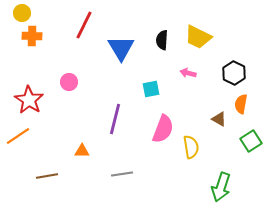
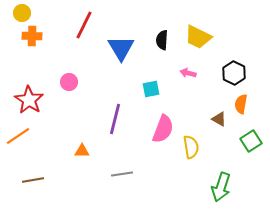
brown line: moved 14 px left, 4 px down
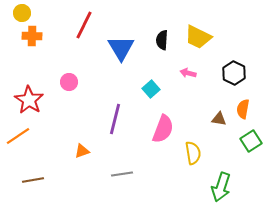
cyan square: rotated 30 degrees counterclockwise
orange semicircle: moved 2 px right, 5 px down
brown triangle: rotated 21 degrees counterclockwise
yellow semicircle: moved 2 px right, 6 px down
orange triangle: rotated 21 degrees counterclockwise
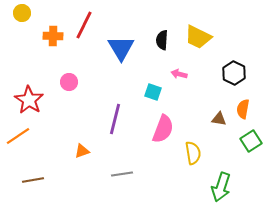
orange cross: moved 21 px right
pink arrow: moved 9 px left, 1 px down
cyan square: moved 2 px right, 3 px down; rotated 30 degrees counterclockwise
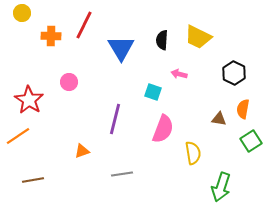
orange cross: moved 2 px left
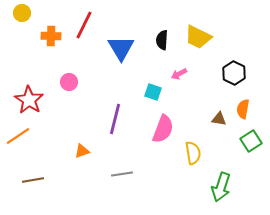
pink arrow: rotated 42 degrees counterclockwise
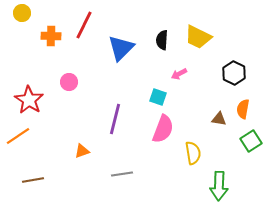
blue triangle: rotated 16 degrees clockwise
cyan square: moved 5 px right, 5 px down
green arrow: moved 2 px left, 1 px up; rotated 16 degrees counterclockwise
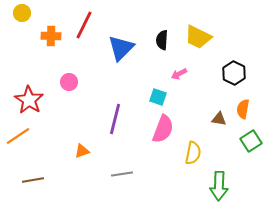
yellow semicircle: rotated 20 degrees clockwise
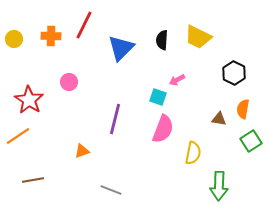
yellow circle: moved 8 px left, 26 px down
pink arrow: moved 2 px left, 6 px down
gray line: moved 11 px left, 16 px down; rotated 30 degrees clockwise
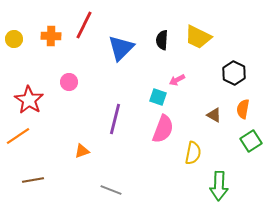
brown triangle: moved 5 px left, 4 px up; rotated 21 degrees clockwise
